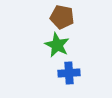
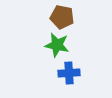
green star: rotated 15 degrees counterclockwise
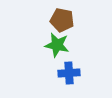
brown pentagon: moved 3 px down
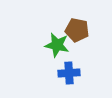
brown pentagon: moved 15 px right, 10 px down
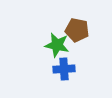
blue cross: moved 5 px left, 4 px up
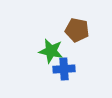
green star: moved 6 px left, 6 px down
